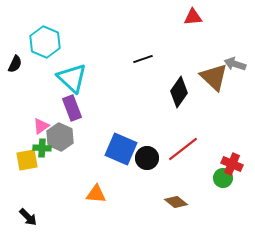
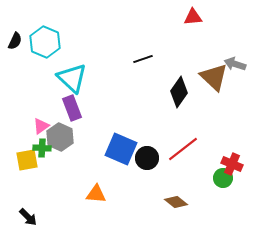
black semicircle: moved 23 px up
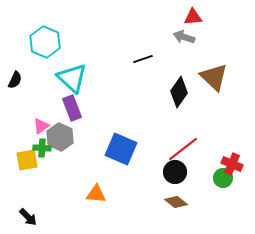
black semicircle: moved 39 px down
gray arrow: moved 51 px left, 27 px up
black circle: moved 28 px right, 14 px down
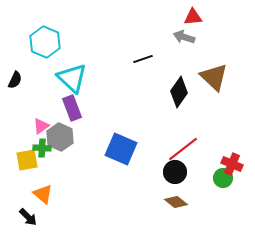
orange triangle: moved 53 px left; rotated 35 degrees clockwise
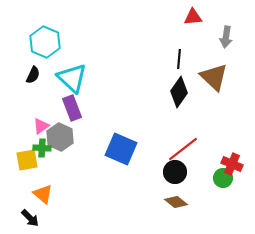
gray arrow: moved 42 px right; rotated 100 degrees counterclockwise
black line: moved 36 px right; rotated 66 degrees counterclockwise
black semicircle: moved 18 px right, 5 px up
black arrow: moved 2 px right, 1 px down
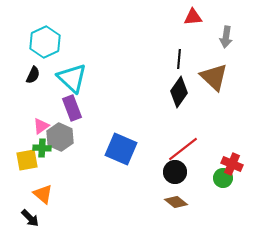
cyan hexagon: rotated 12 degrees clockwise
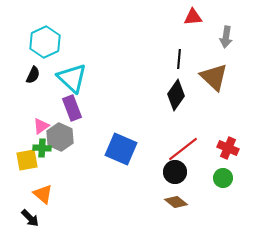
black diamond: moved 3 px left, 3 px down
red cross: moved 4 px left, 16 px up
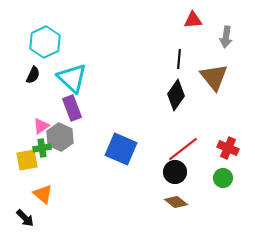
red triangle: moved 3 px down
brown triangle: rotated 8 degrees clockwise
green cross: rotated 12 degrees counterclockwise
black arrow: moved 5 px left
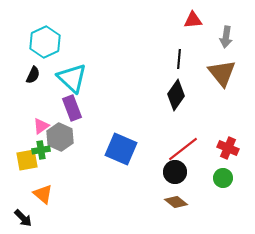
brown triangle: moved 8 px right, 4 px up
green cross: moved 1 px left, 2 px down
black arrow: moved 2 px left
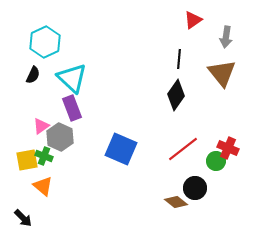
red triangle: rotated 30 degrees counterclockwise
green cross: moved 3 px right, 6 px down; rotated 30 degrees clockwise
black circle: moved 20 px right, 16 px down
green circle: moved 7 px left, 17 px up
orange triangle: moved 8 px up
